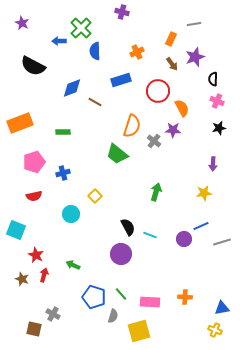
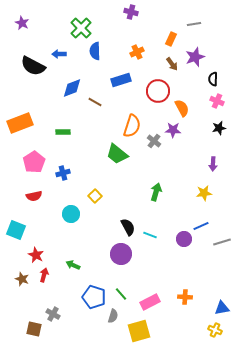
purple cross at (122, 12): moved 9 px right
blue arrow at (59, 41): moved 13 px down
pink pentagon at (34, 162): rotated 15 degrees counterclockwise
pink rectangle at (150, 302): rotated 30 degrees counterclockwise
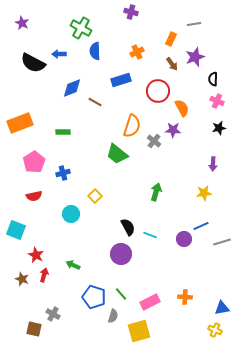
green cross at (81, 28): rotated 15 degrees counterclockwise
black semicircle at (33, 66): moved 3 px up
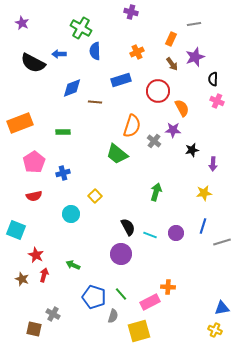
brown line at (95, 102): rotated 24 degrees counterclockwise
black star at (219, 128): moved 27 px left, 22 px down
blue line at (201, 226): moved 2 px right; rotated 49 degrees counterclockwise
purple circle at (184, 239): moved 8 px left, 6 px up
orange cross at (185, 297): moved 17 px left, 10 px up
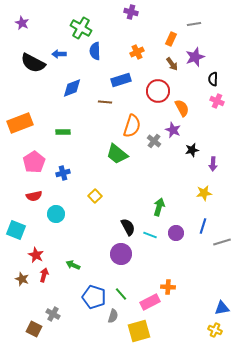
brown line at (95, 102): moved 10 px right
purple star at (173, 130): rotated 21 degrees clockwise
green arrow at (156, 192): moved 3 px right, 15 px down
cyan circle at (71, 214): moved 15 px left
brown square at (34, 329): rotated 14 degrees clockwise
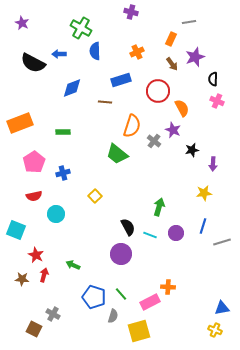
gray line at (194, 24): moved 5 px left, 2 px up
brown star at (22, 279): rotated 16 degrees counterclockwise
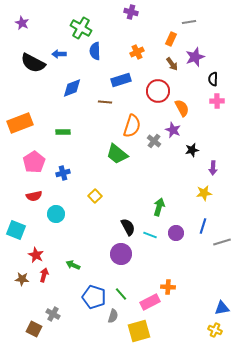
pink cross at (217, 101): rotated 24 degrees counterclockwise
purple arrow at (213, 164): moved 4 px down
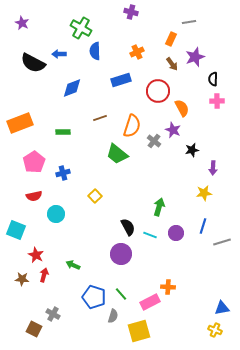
brown line at (105, 102): moved 5 px left, 16 px down; rotated 24 degrees counterclockwise
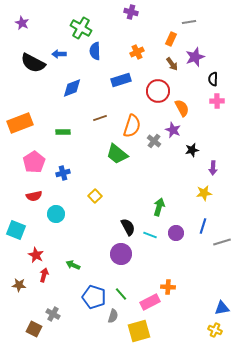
brown star at (22, 279): moved 3 px left, 6 px down
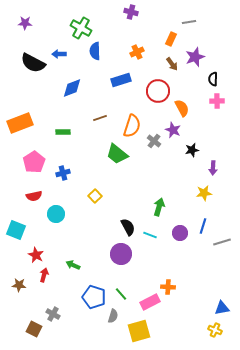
purple star at (22, 23): moved 3 px right; rotated 24 degrees counterclockwise
purple circle at (176, 233): moved 4 px right
